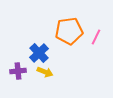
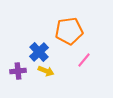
pink line: moved 12 px left, 23 px down; rotated 14 degrees clockwise
blue cross: moved 1 px up
yellow arrow: moved 1 px right, 1 px up
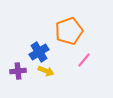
orange pentagon: rotated 12 degrees counterclockwise
blue cross: rotated 12 degrees clockwise
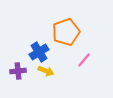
orange pentagon: moved 3 px left, 1 px down
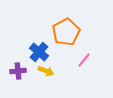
orange pentagon: rotated 8 degrees counterclockwise
blue cross: rotated 18 degrees counterclockwise
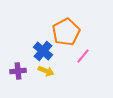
blue cross: moved 4 px right, 1 px up
pink line: moved 1 px left, 4 px up
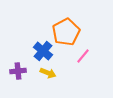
yellow arrow: moved 2 px right, 2 px down
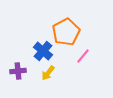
yellow arrow: rotated 105 degrees clockwise
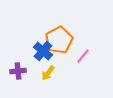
orange pentagon: moved 7 px left, 8 px down
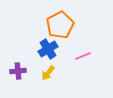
orange pentagon: moved 1 px right, 15 px up
blue cross: moved 5 px right, 2 px up; rotated 18 degrees clockwise
pink line: rotated 28 degrees clockwise
